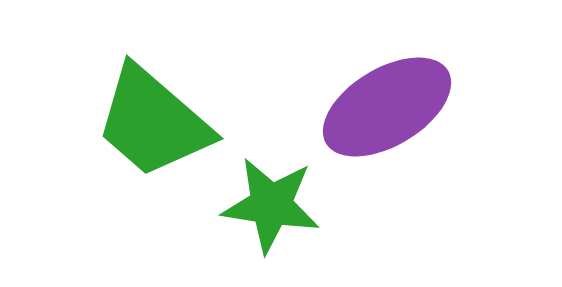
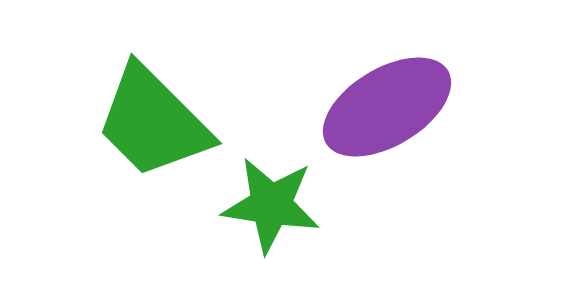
green trapezoid: rotated 4 degrees clockwise
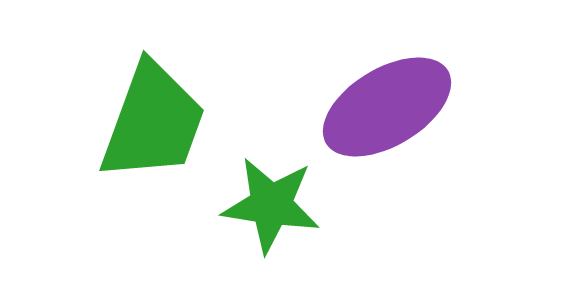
green trapezoid: rotated 115 degrees counterclockwise
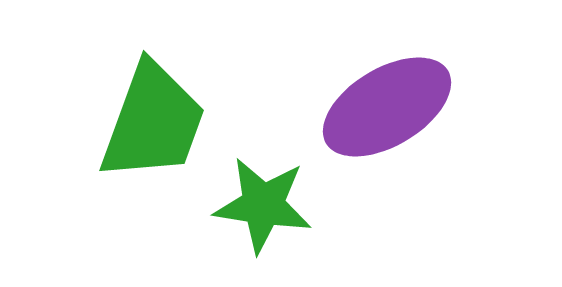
green star: moved 8 px left
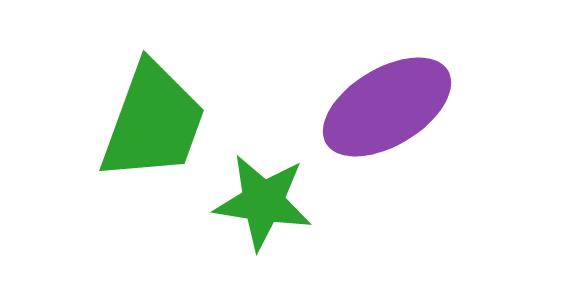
green star: moved 3 px up
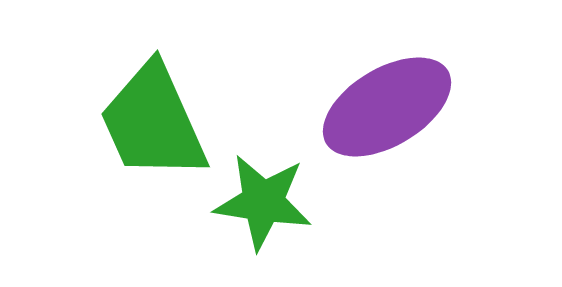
green trapezoid: rotated 136 degrees clockwise
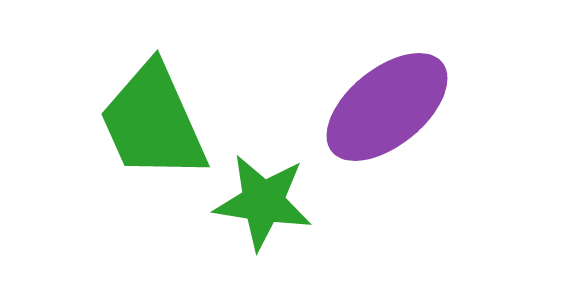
purple ellipse: rotated 8 degrees counterclockwise
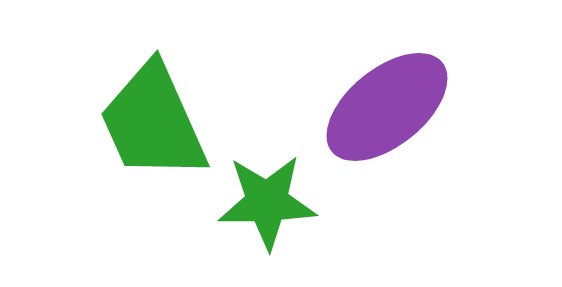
green star: moved 4 px right; rotated 10 degrees counterclockwise
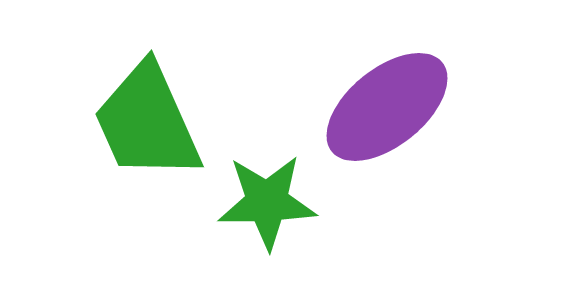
green trapezoid: moved 6 px left
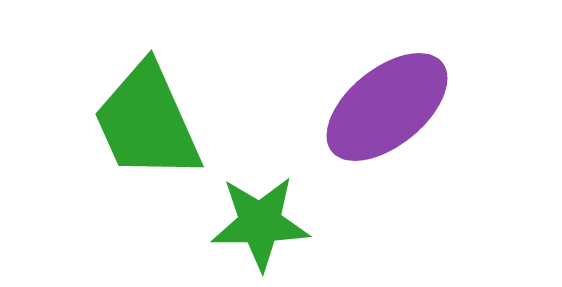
green star: moved 7 px left, 21 px down
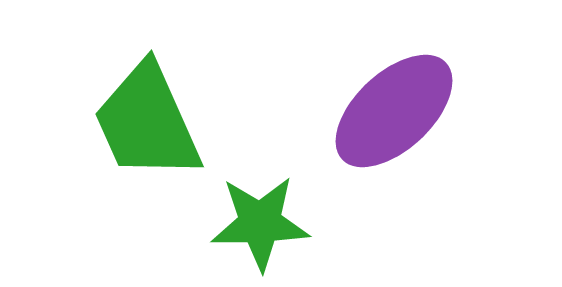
purple ellipse: moved 7 px right, 4 px down; rotated 4 degrees counterclockwise
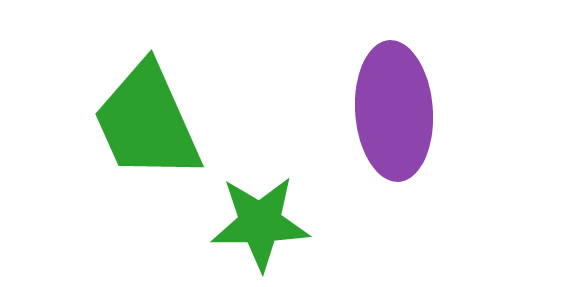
purple ellipse: rotated 51 degrees counterclockwise
